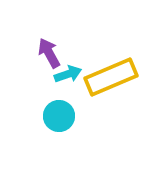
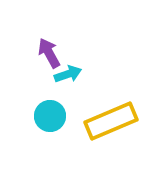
yellow rectangle: moved 44 px down
cyan circle: moved 9 px left
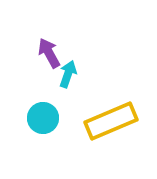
cyan arrow: rotated 52 degrees counterclockwise
cyan circle: moved 7 px left, 2 px down
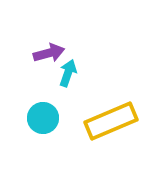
purple arrow: rotated 104 degrees clockwise
cyan arrow: moved 1 px up
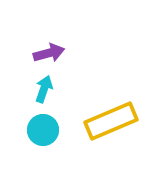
cyan arrow: moved 24 px left, 16 px down
cyan circle: moved 12 px down
